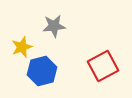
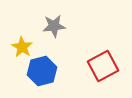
yellow star: rotated 20 degrees counterclockwise
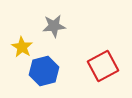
blue hexagon: moved 2 px right
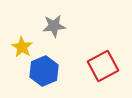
blue hexagon: rotated 8 degrees counterclockwise
